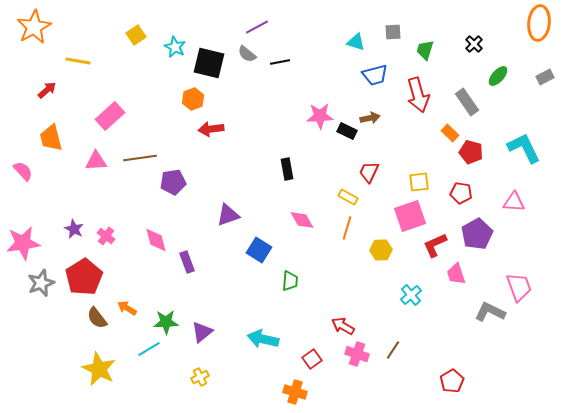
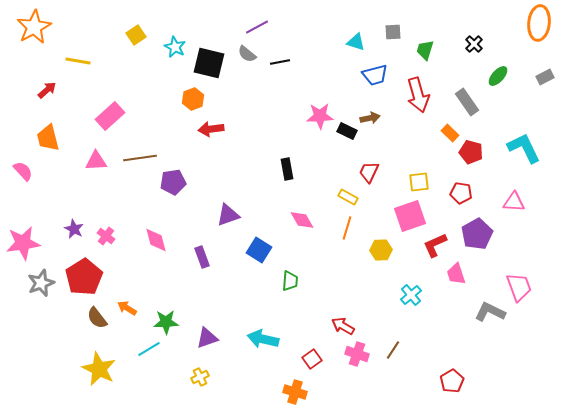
orange trapezoid at (51, 138): moved 3 px left
purple rectangle at (187, 262): moved 15 px right, 5 px up
purple triangle at (202, 332): moved 5 px right, 6 px down; rotated 20 degrees clockwise
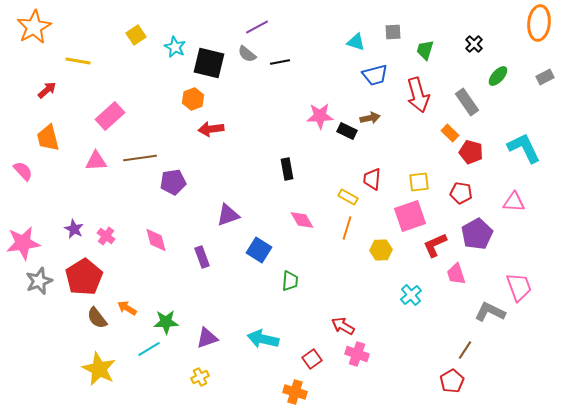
red trapezoid at (369, 172): moved 3 px right, 7 px down; rotated 20 degrees counterclockwise
gray star at (41, 283): moved 2 px left, 2 px up
brown line at (393, 350): moved 72 px right
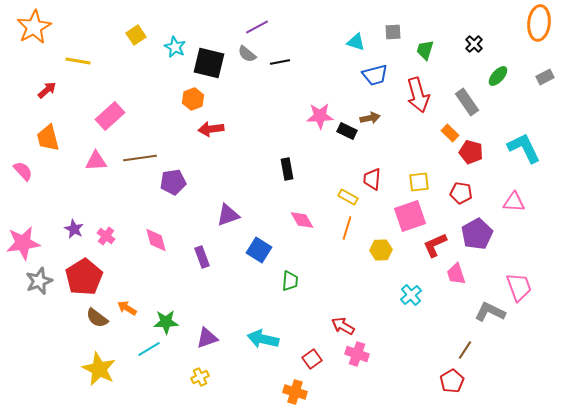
brown semicircle at (97, 318): rotated 15 degrees counterclockwise
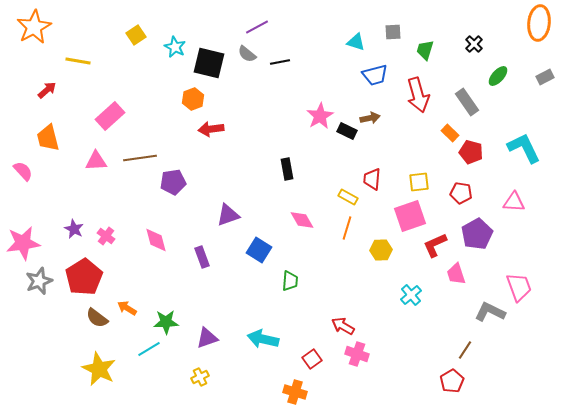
pink star at (320, 116): rotated 28 degrees counterclockwise
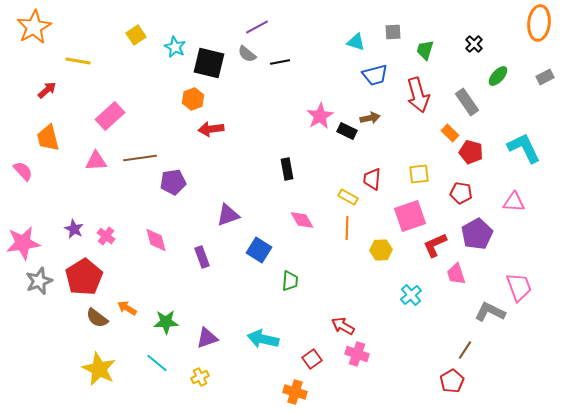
yellow square at (419, 182): moved 8 px up
orange line at (347, 228): rotated 15 degrees counterclockwise
cyan line at (149, 349): moved 8 px right, 14 px down; rotated 70 degrees clockwise
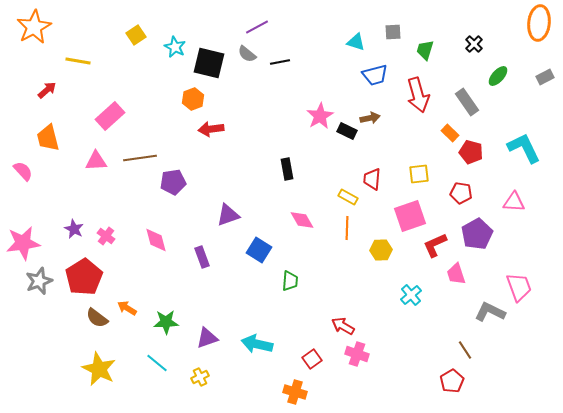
cyan arrow at (263, 339): moved 6 px left, 5 px down
brown line at (465, 350): rotated 66 degrees counterclockwise
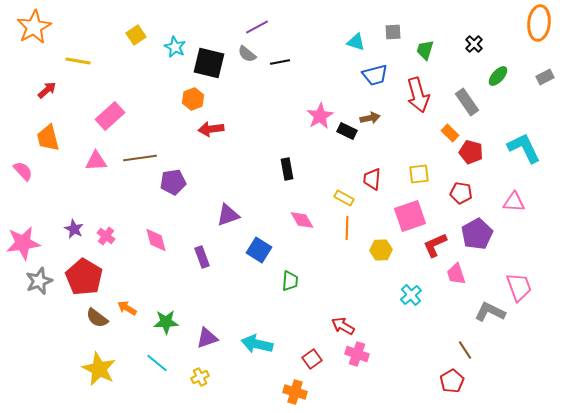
yellow rectangle at (348, 197): moved 4 px left, 1 px down
red pentagon at (84, 277): rotated 9 degrees counterclockwise
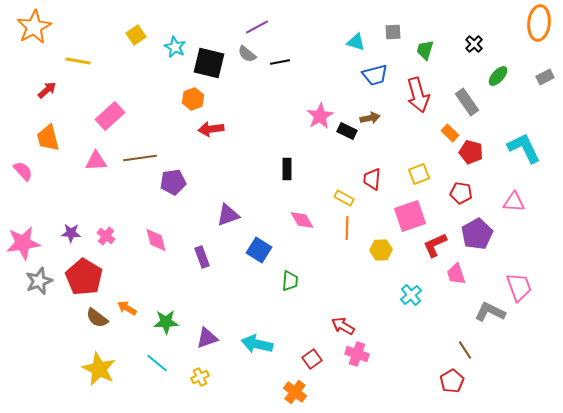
black rectangle at (287, 169): rotated 10 degrees clockwise
yellow square at (419, 174): rotated 15 degrees counterclockwise
purple star at (74, 229): moved 3 px left, 4 px down; rotated 24 degrees counterclockwise
orange cross at (295, 392): rotated 20 degrees clockwise
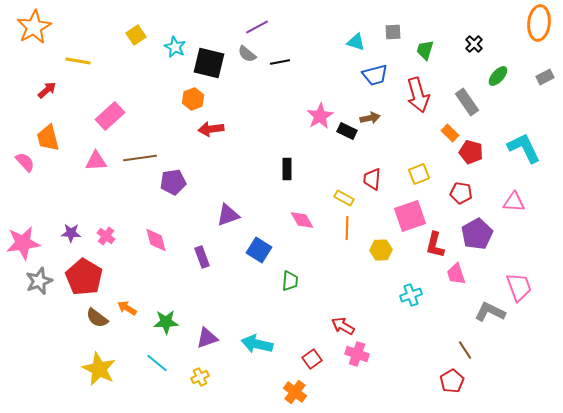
pink semicircle at (23, 171): moved 2 px right, 9 px up
red L-shape at (435, 245): rotated 52 degrees counterclockwise
cyan cross at (411, 295): rotated 20 degrees clockwise
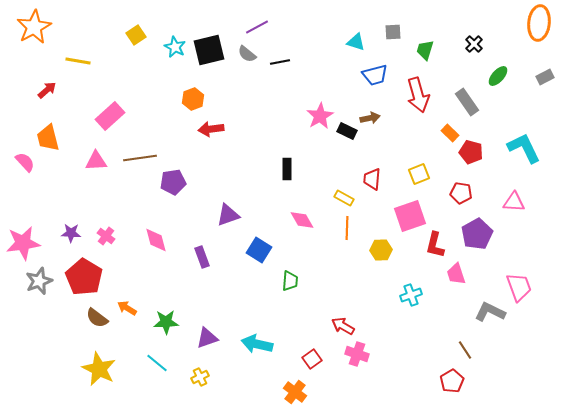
black square at (209, 63): moved 13 px up; rotated 28 degrees counterclockwise
